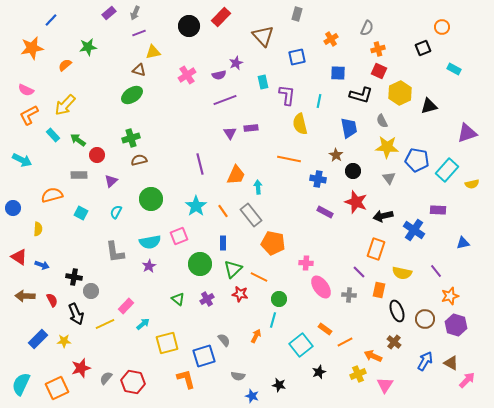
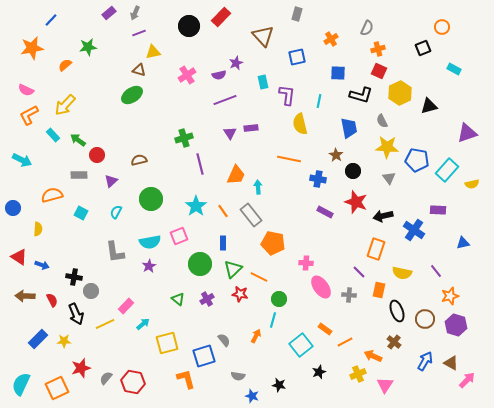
green cross at (131, 138): moved 53 px right
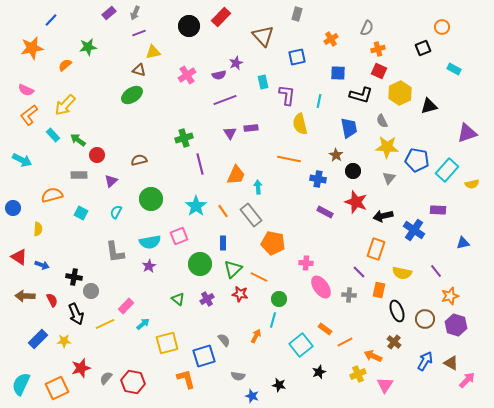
orange L-shape at (29, 115): rotated 10 degrees counterclockwise
gray triangle at (389, 178): rotated 16 degrees clockwise
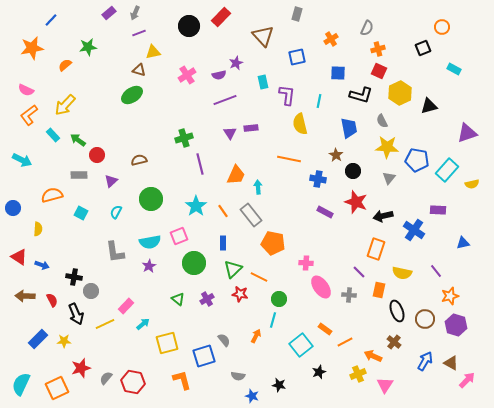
green circle at (200, 264): moved 6 px left, 1 px up
orange L-shape at (186, 379): moved 4 px left, 1 px down
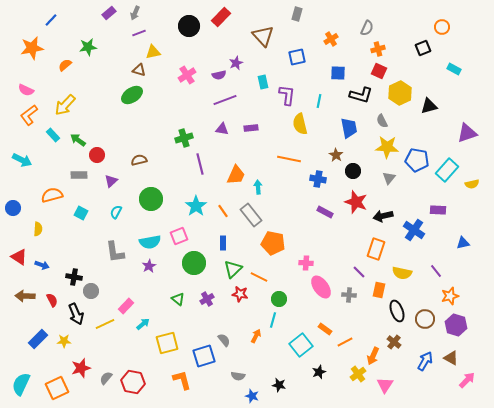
purple triangle at (230, 133): moved 8 px left, 4 px up; rotated 48 degrees counterclockwise
orange arrow at (373, 356): rotated 90 degrees counterclockwise
brown triangle at (451, 363): moved 5 px up
yellow cross at (358, 374): rotated 14 degrees counterclockwise
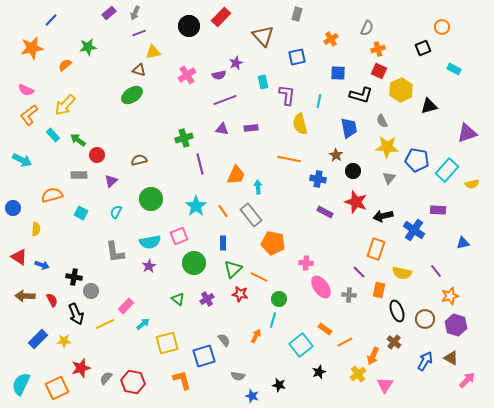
yellow hexagon at (400, 93): moved 1 px right, 3 px up
yellow semicircle at (38, 229): moved 2 px left
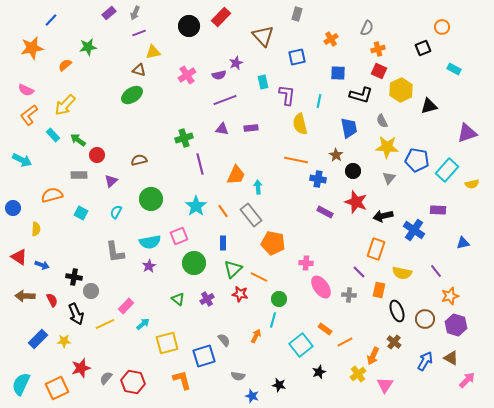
orange line at (289, 159): moved 7 px right, 1 px down
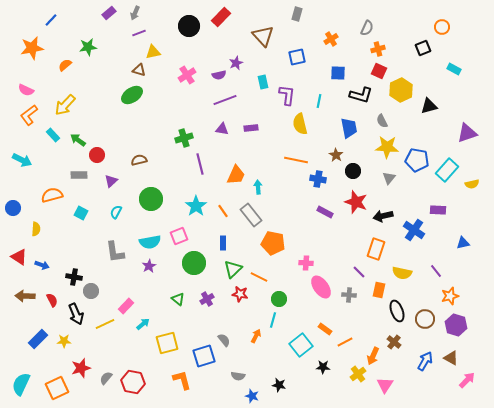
black star at (319, 372): moved 4 px right, 5 px up; rotated 24 degrees clockwise
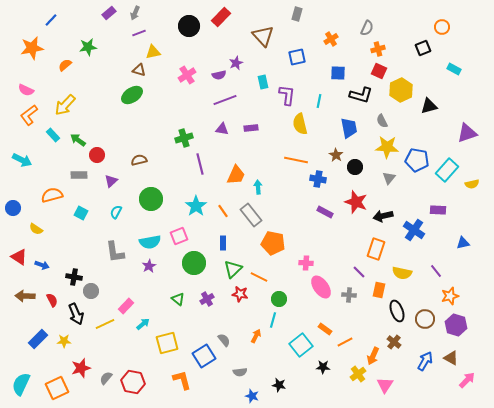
black circle at (353, 171): moved 2 px right, 4 px up
yellow semicircle at (36, 229): rotated 120 degrees clockwise
blue square at (204, 356): rotated 15 degrees counterclockwise
gray semicircle at (238, 376): moved 2 px right, 4 px up; rotated 16 degrees counterclockwise
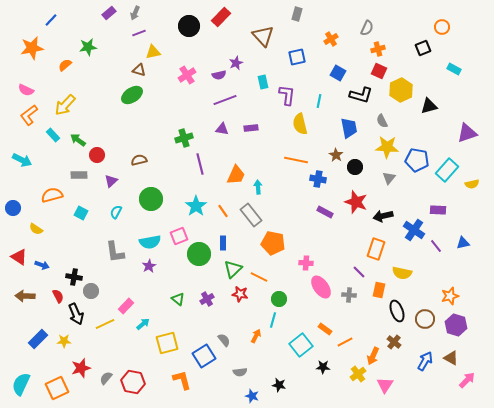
blue square at (338, 73): rotated 28 degrees clockwise
green circle at (194, 263): moved 5 px right, 9 px up
purple line at (436, 271): moved 25 px up
red semicircle at (52, 300): moved 6 px right, 4 px up
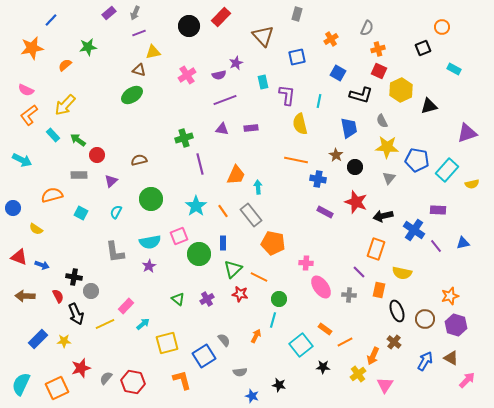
red triangle at (19, 257): rotated 12 degrees counterclockwise
